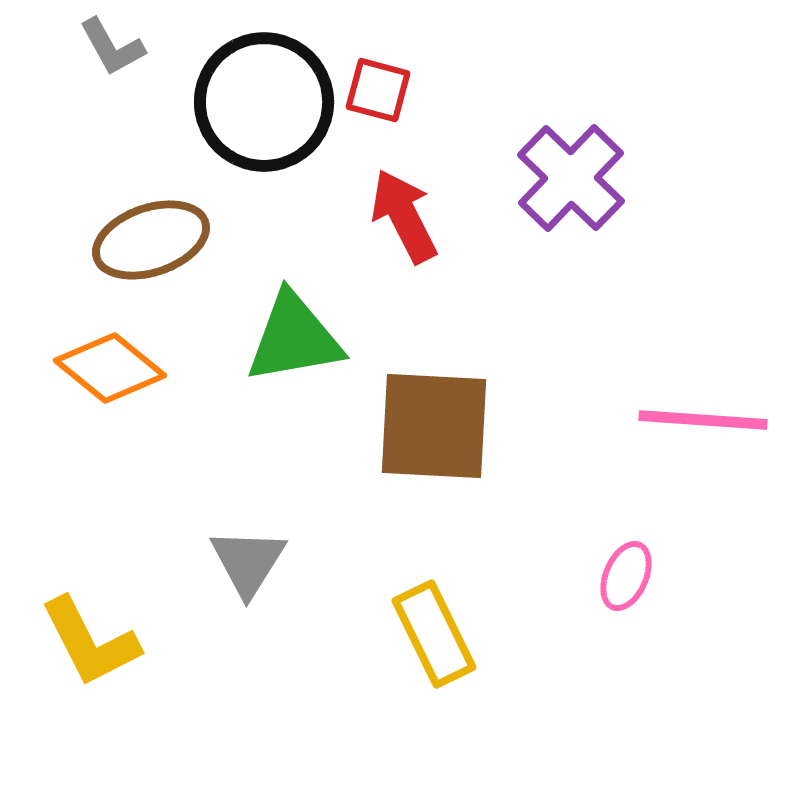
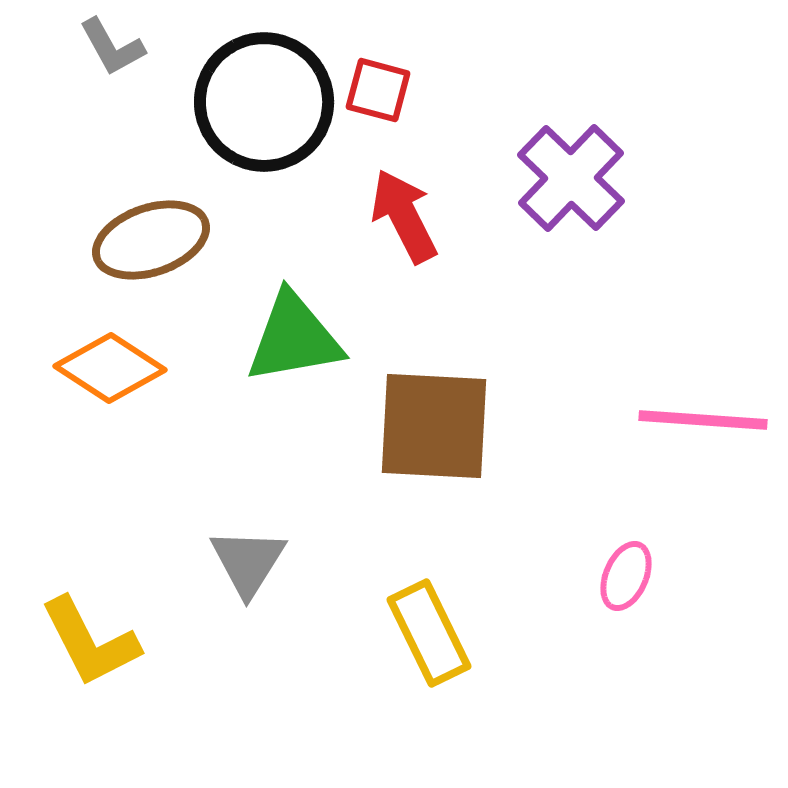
orange diamond: rotated 6 degrees counterclockwise
yellow rectangle: moved 5 px left, 1 px up
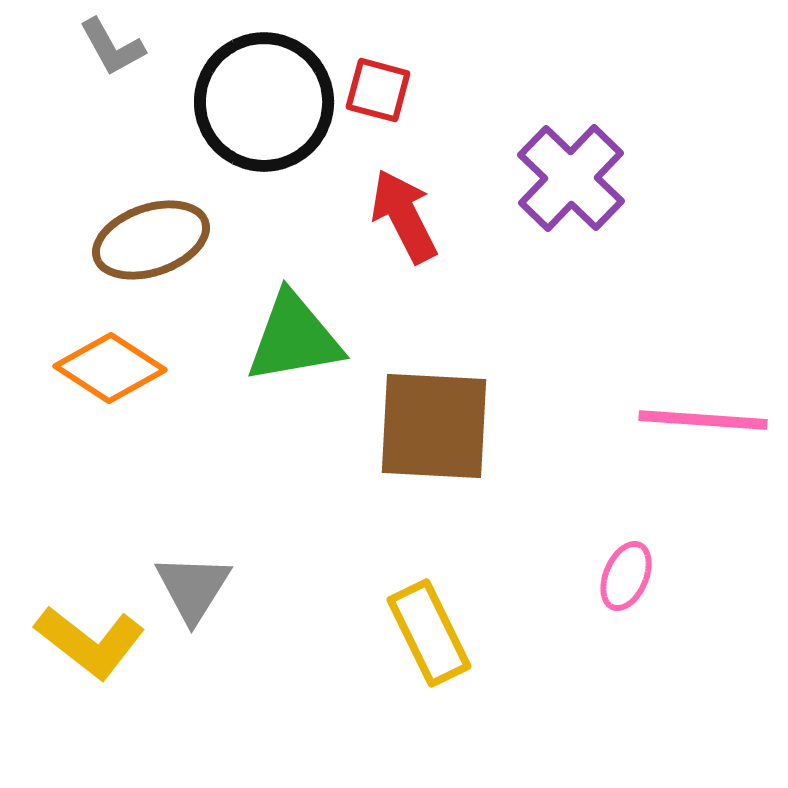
gray triangle: moved 55 px left, 26 px down
yellow L-shape: rotated 25 degrees counterclockwise
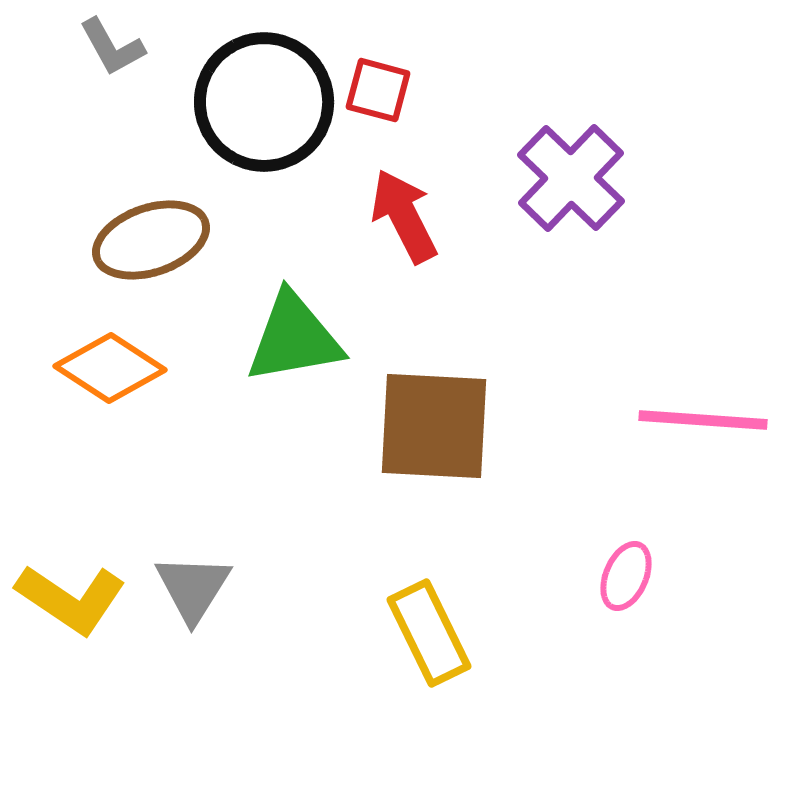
yellow L-shape: moved 19 px left, 43 px up; rotated 4 degrees counterclockwise
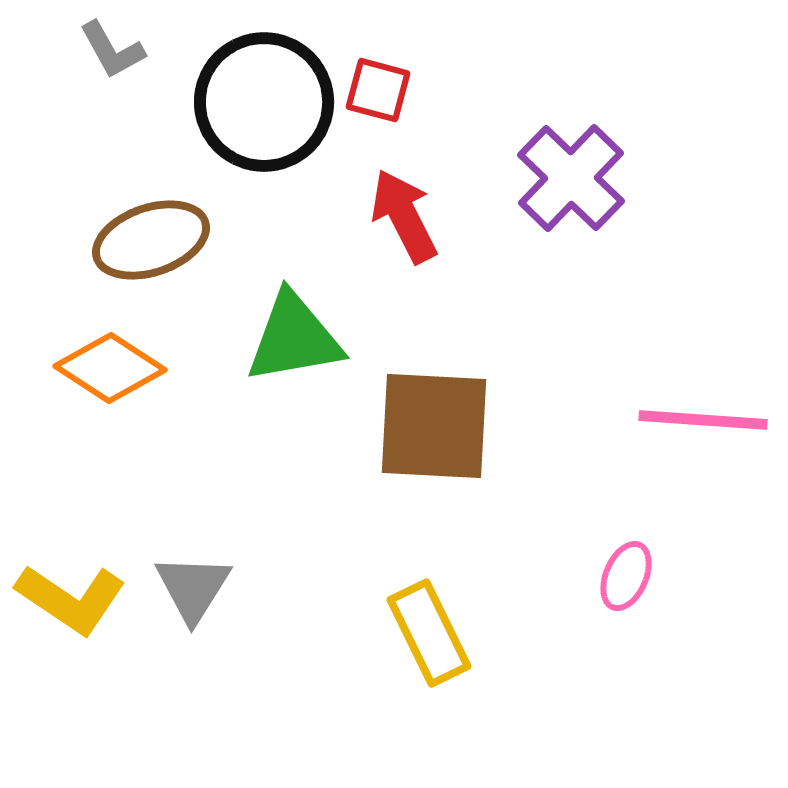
gray L-shape: moved 3 px down
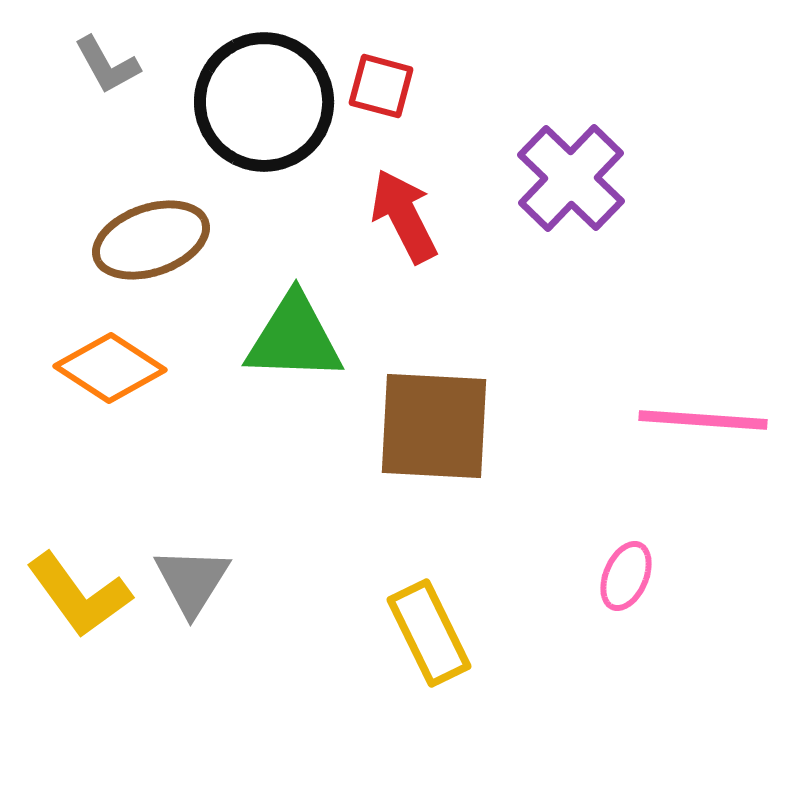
gray L-shape: moved 5 px left, 15 px down
red square: moved 3 px right, 4 px up
green triangle: rotated 12 degrees clockwise
gray triangle: moved 1 px left, 7 px up
yellow L-shape: moved 8 px right, 4 px up; rotated 20 degrees clockwise
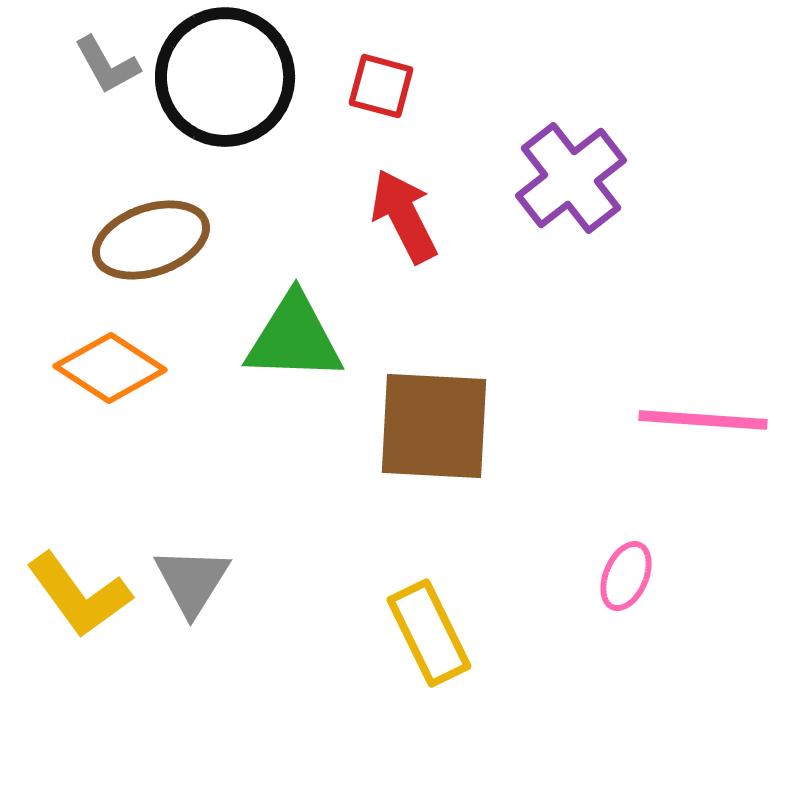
black circle: moved 39 px left, 25 px up
purple cross: rotated 8 degrees clockwise
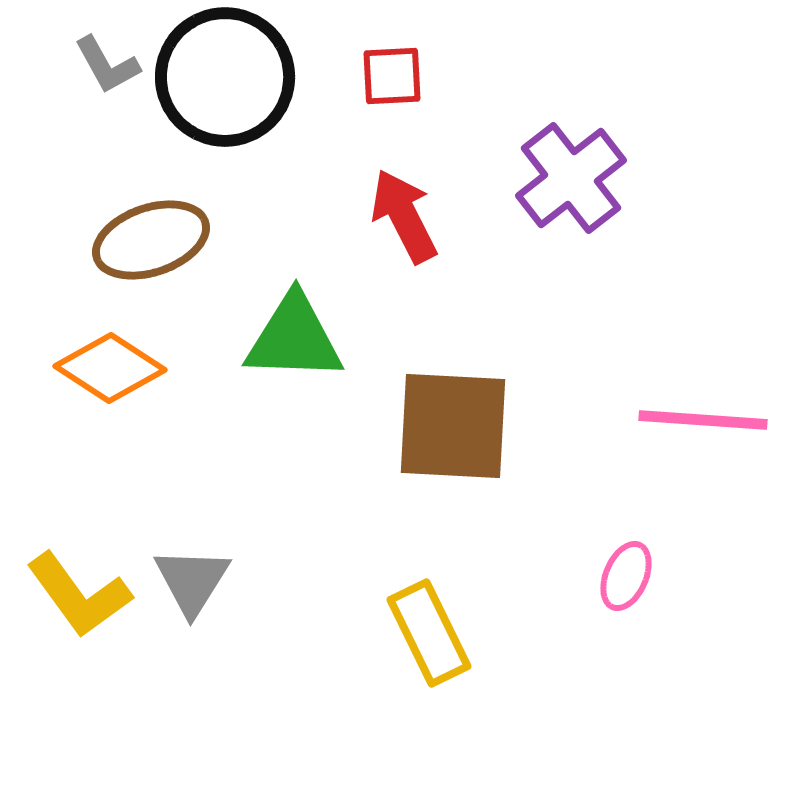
red square: moved 11 px right, 10 px up; rotated 18 degrees counterclockwise
brown square: moved 19 px right
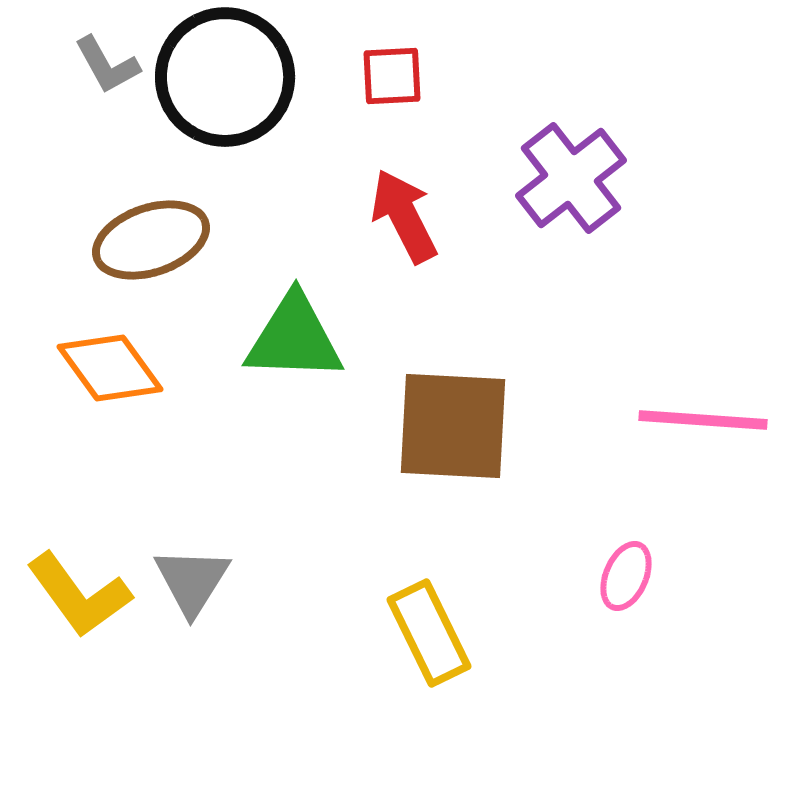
orange diamond: rotated 21 degrees clockwise
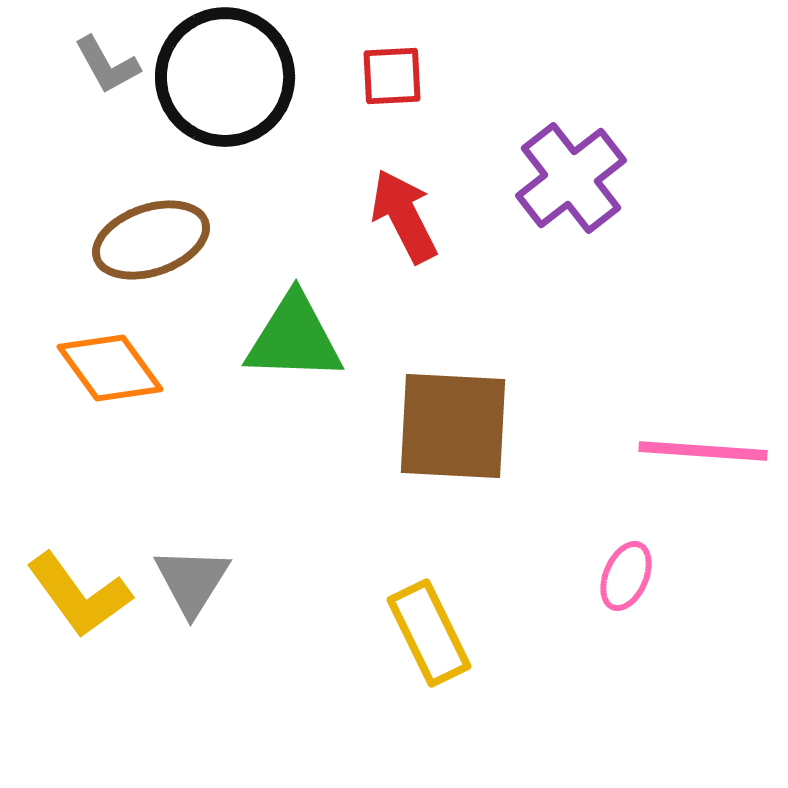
pink line: moved 31 px down
